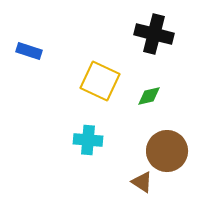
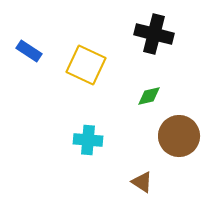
blue rectangle: rotated 15 degrees clockwise
yellow square: moved 14 px left, 16 px up
brown circle: moved 12 px right, 15 px up
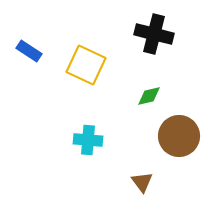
brown triangle: rotated 20 degrees clockwise
